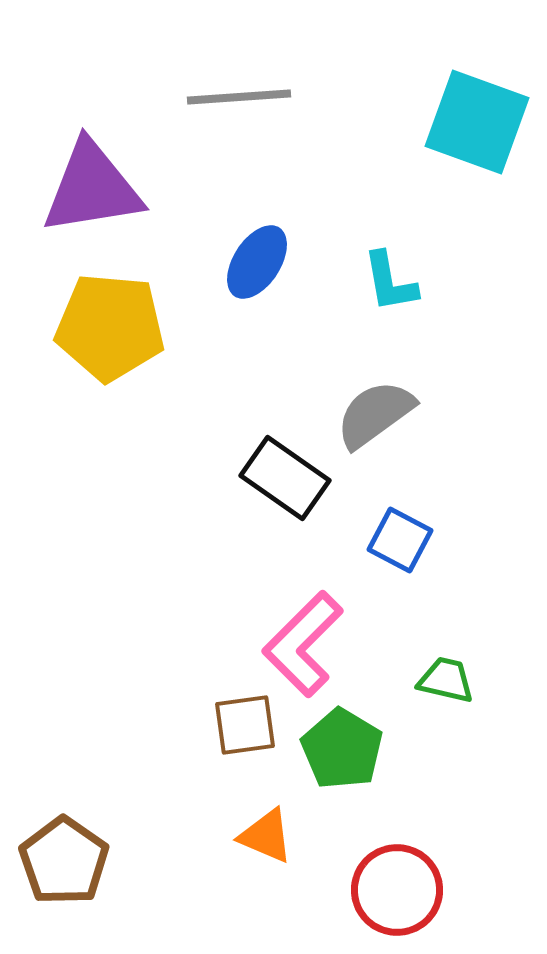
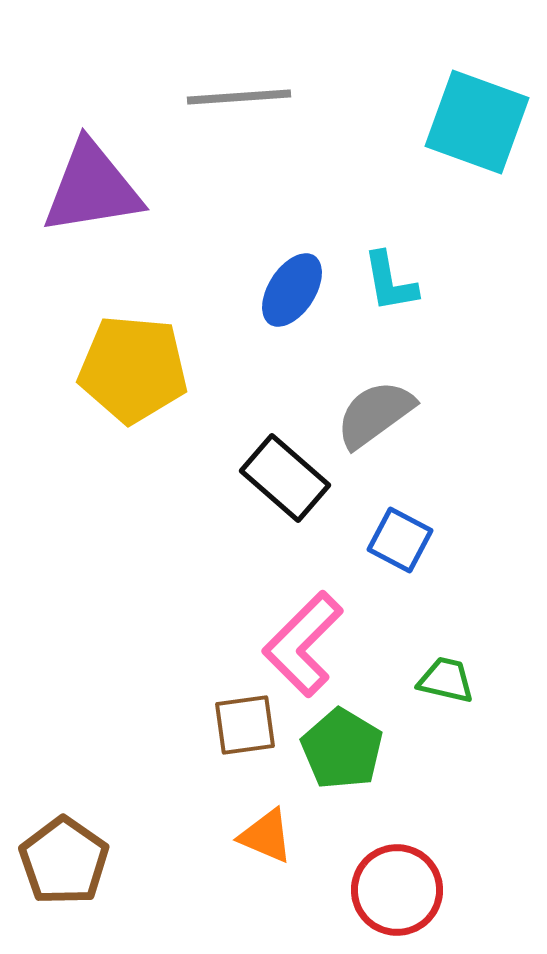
blue ellipse: moved 35 px right, 28 px down
yellow pentagon: moved 23 px right, 42 px down
black rectangle: rotated 6 degrees clockwise
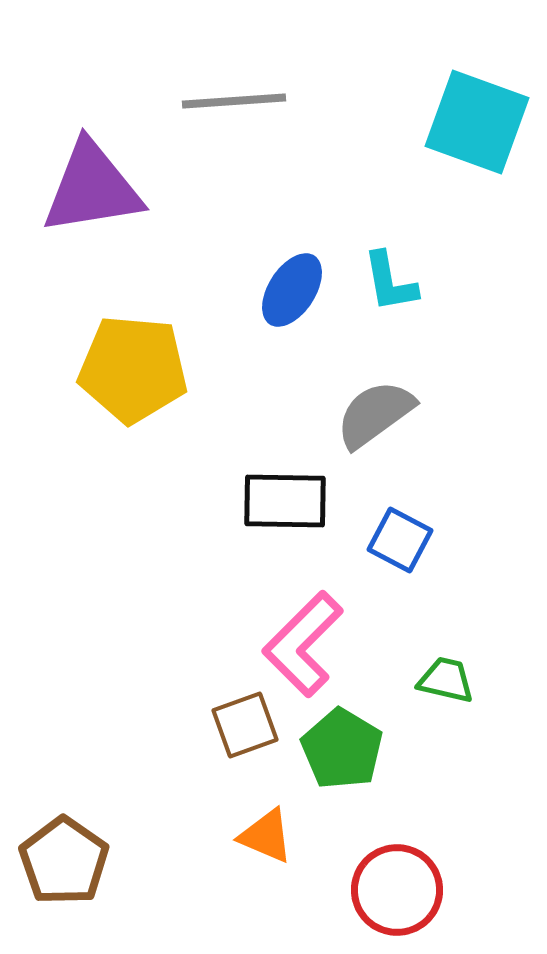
gray line: moved 5 px left, 4 px down
black rectangle: moved 23 px down; rotated 40 degrees counterclockwise
brown square: rotated 12 degrees counterclockwise
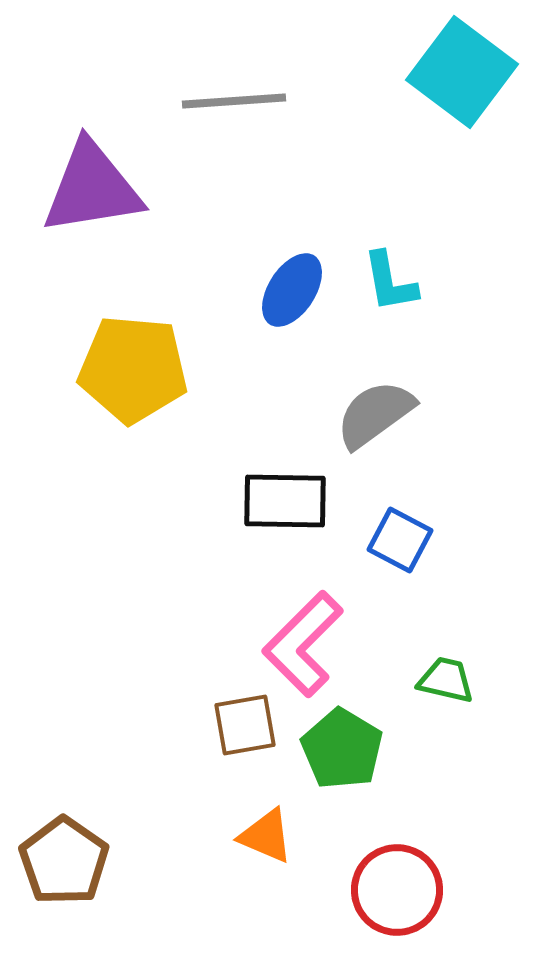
cyan square: moved 15 px left, 50 px up; rotated 17 degrees clockwise
brown square: rotated 10 degrees clockwise
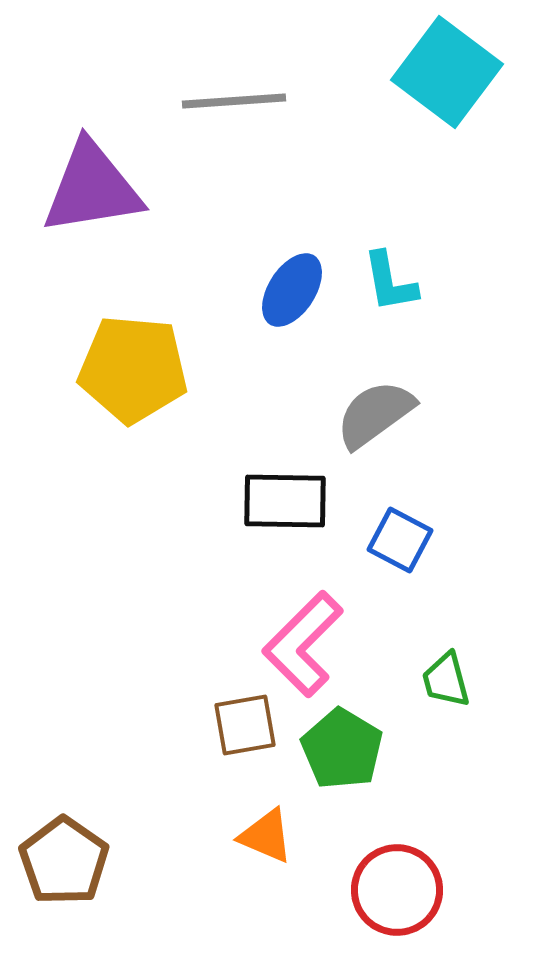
cyan square: moved 15 px left
green trapezoid: rotated 118 degrees counterclockwise
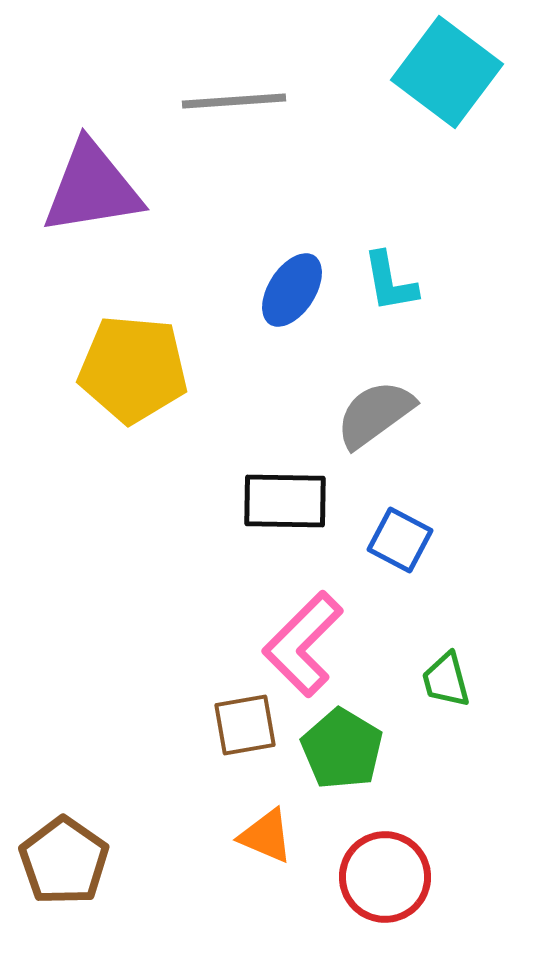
red circle: moved 12 px left, 13 px up
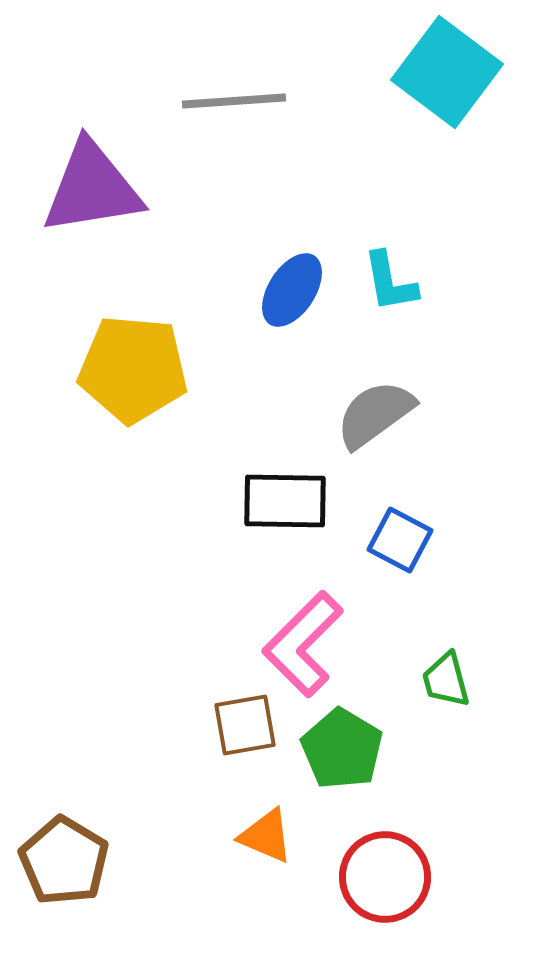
brown pentagon: rotated 4 degrees counterclockwise
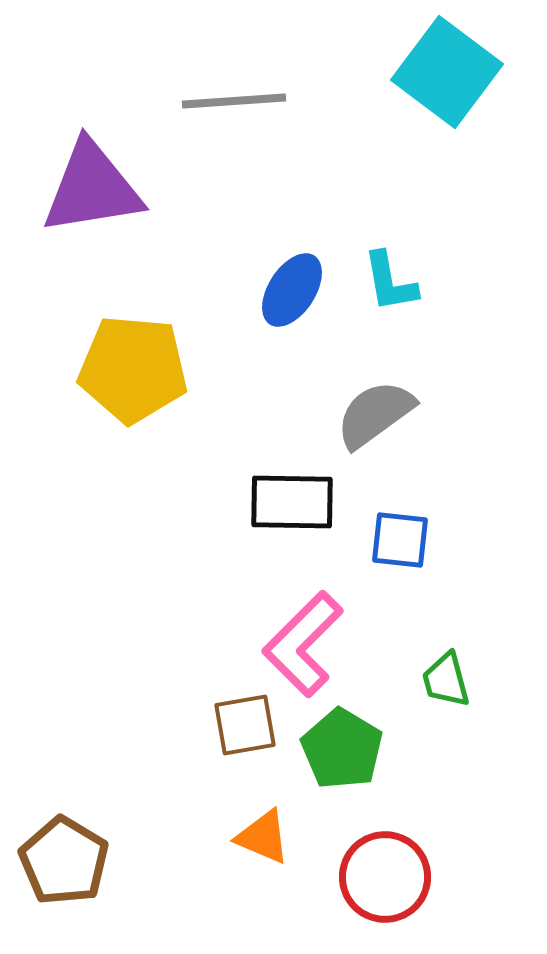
black rectangle: moved 7 px right, 1 px down
blue square: rotated 22 degrees counterclockwise
orange triangle: moved 3 px left, 1 px down
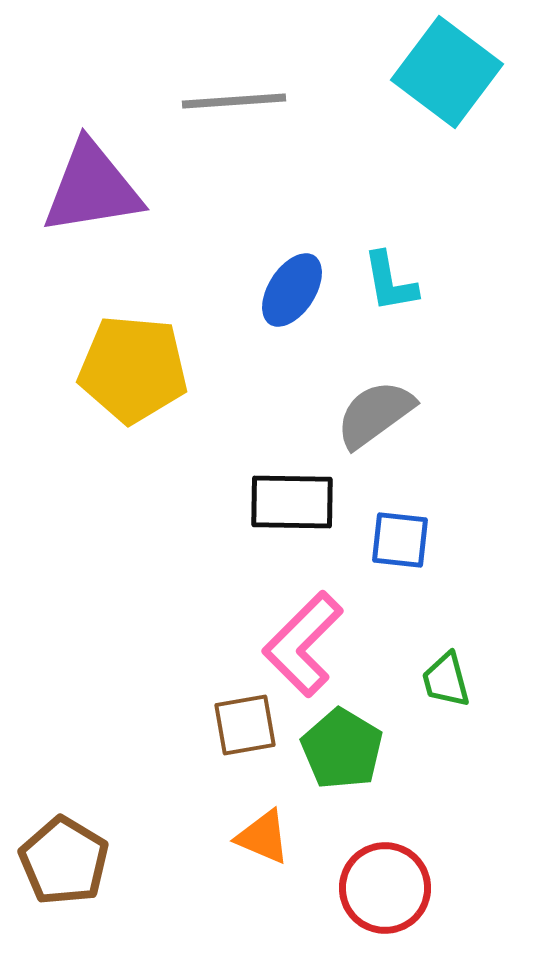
red circle: moved 11 px down
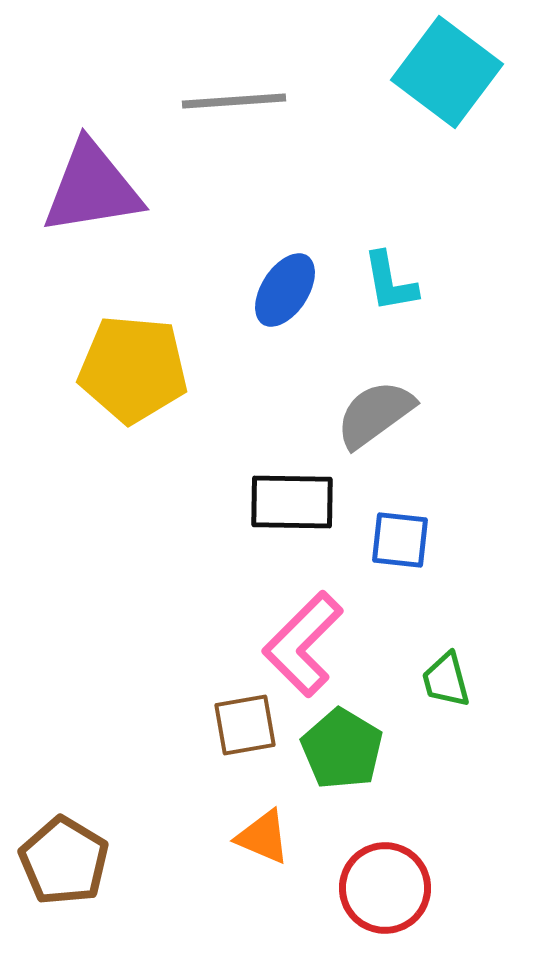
blue ellipse: moved 7 px left
